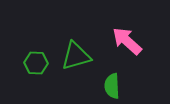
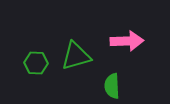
pink arrow: rotated 136 degrees clockwise
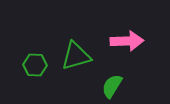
green hexagon: moved 1 px left, 2 px down
green semicircle: rotated 35 degrees clockwise
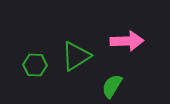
green triangle: rotated 16 degrees counterclockwise
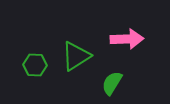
pink arrow: moved 2 px up
green semicircle: moved 3 px up
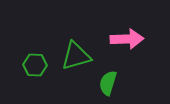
green triangle: rotated 16 degrees clockwise
green semicircle: moved 4 px left; rotated 15 degrees counterclockwise
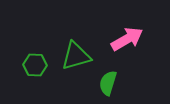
pink arrow: rotated 28 degrees counterclockwise
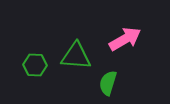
pink arrow: moved 2 px left
green triangle: rotated 20 degrees clockwise
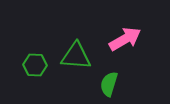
green semicircle: moved 1 px right, 1 px down
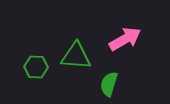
green hexagon: moved 1 px right, 2 px down
